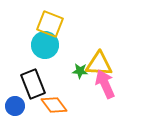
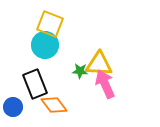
black rectangle: moved 2 px right
blue circle: moved 2 px left, 1 px down
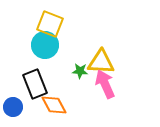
yellow triangle: moved 2 px right, 2 px up
orange diamond: rotated 8 degrees clockwise
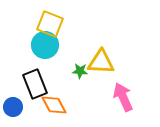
pink arrow: moved 18 px right, 13 px down
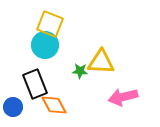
pink arrow: rotated 80 degrees counterclockwise
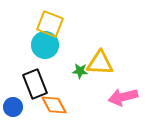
yellow triangle: moved 1 px left, 1 px down
